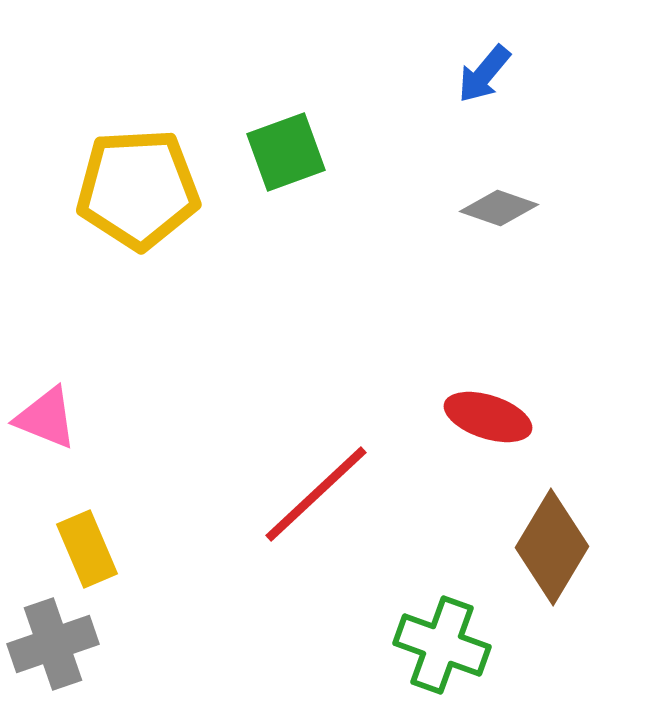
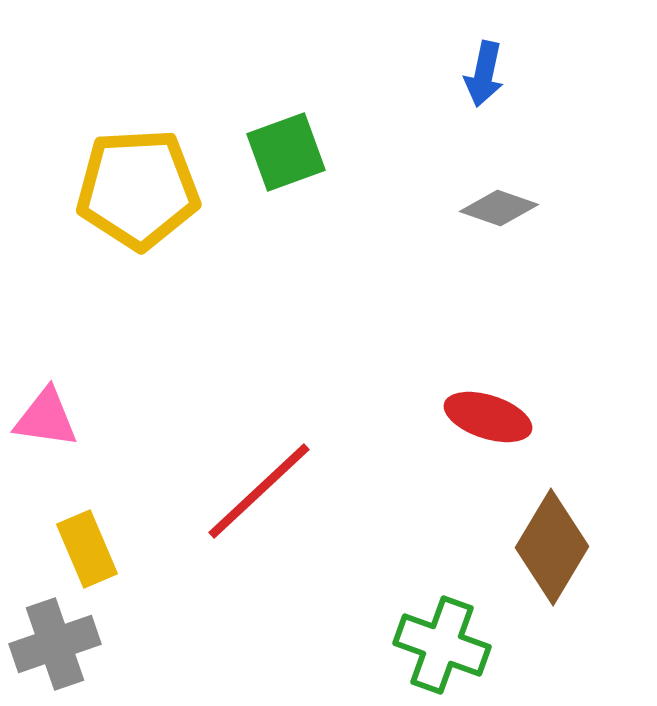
blue arrow: rotated 28 degrees counterclockwise
pink triangle: rotated 14 degrees counterclockwise
red line: moved 57 px left, 3 px up
gray cross: moved 2 px right
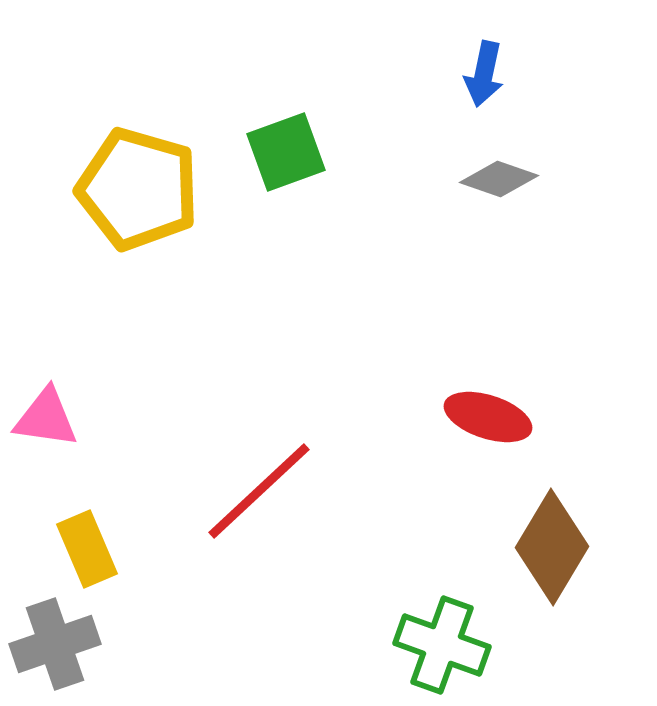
yellow pentagon: rotated 19 degrees clockwise
gray diamond: moved 29 px up
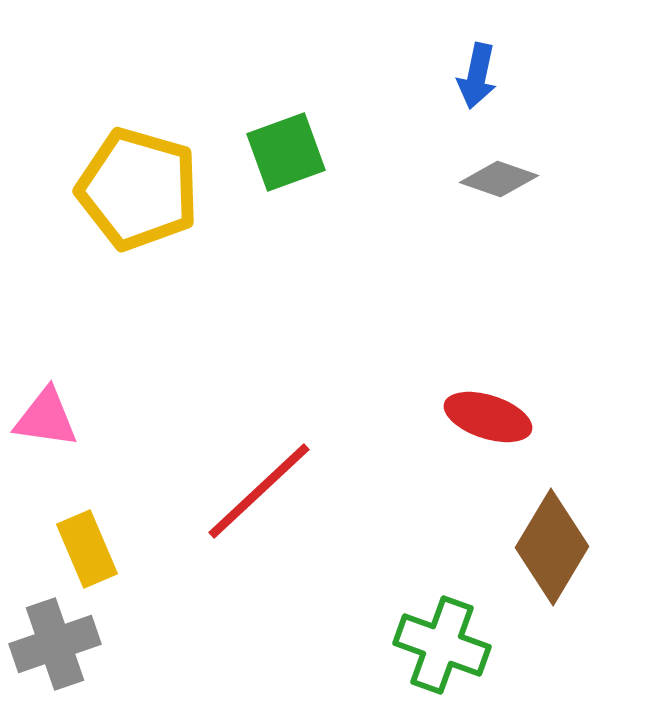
blue arrow: moved 7 px left, 2 px down
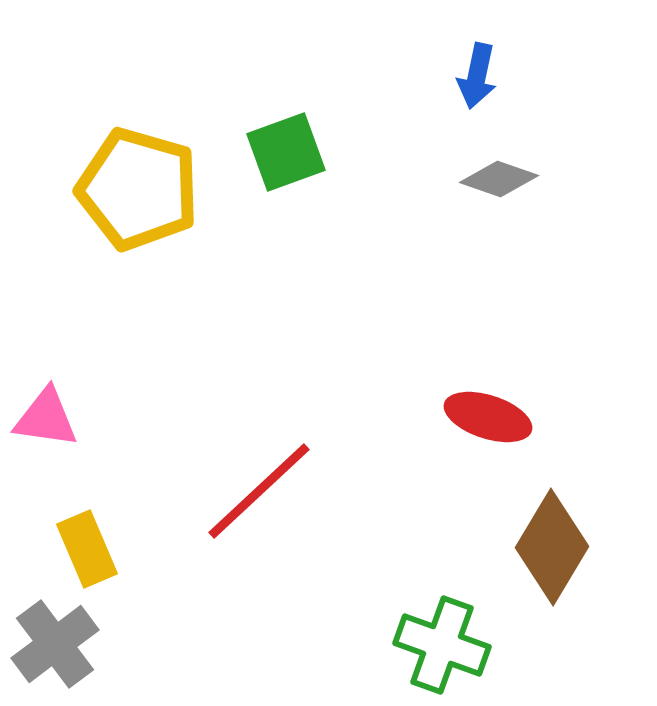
gray cross: rotated 18 degrees counterclockwise
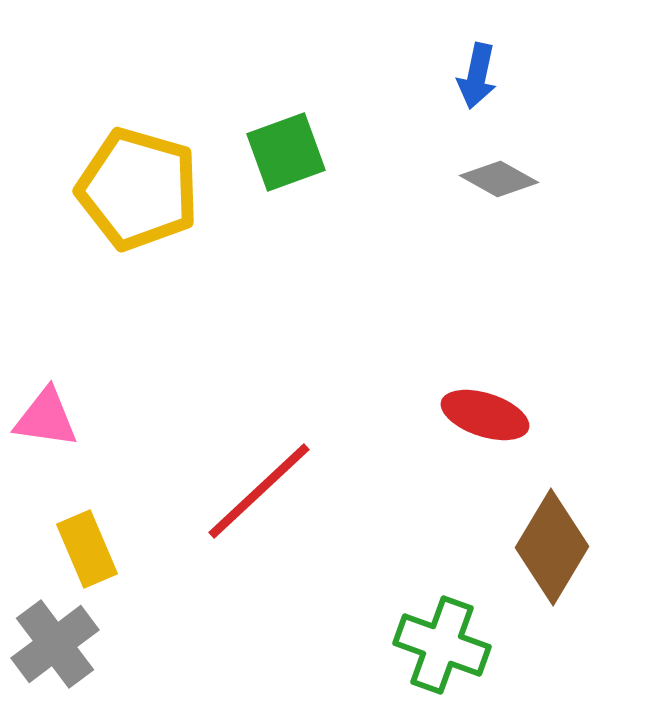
gray diamond: rotated 10 degrees clockwise
red ellipse: moved 3 px left, 2 px up
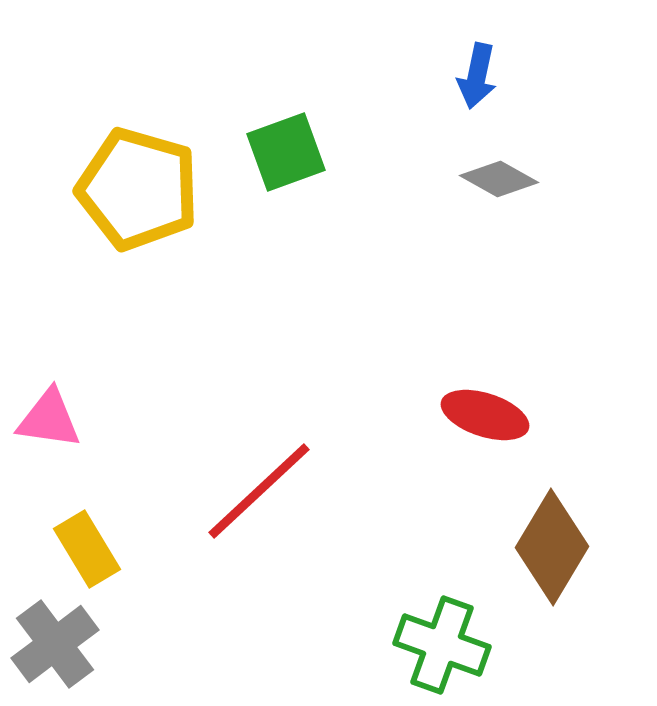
pink triangle: moved 3 px right, 1 px down
yellow rectangle: rotated 8 degrees counterclockwise
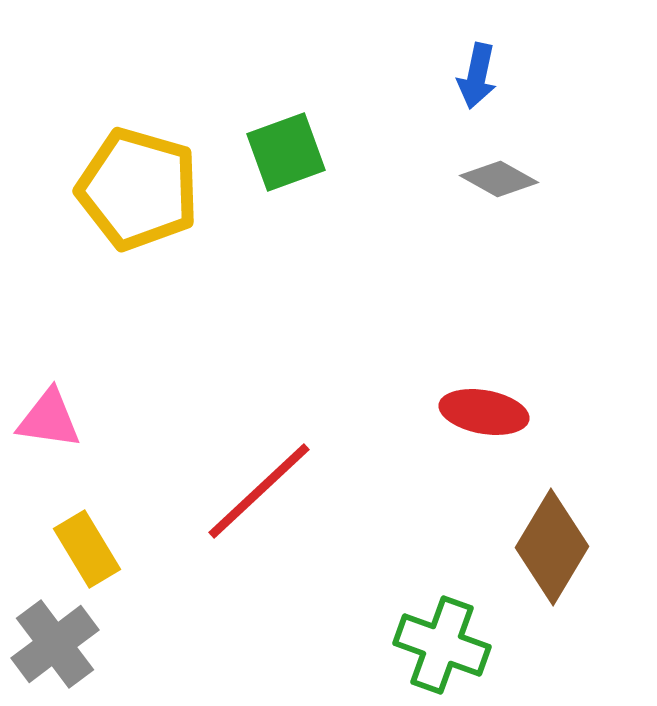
red ellipse: moved 1 px left, 3 px up; rotated 8 degrees counterclockwise
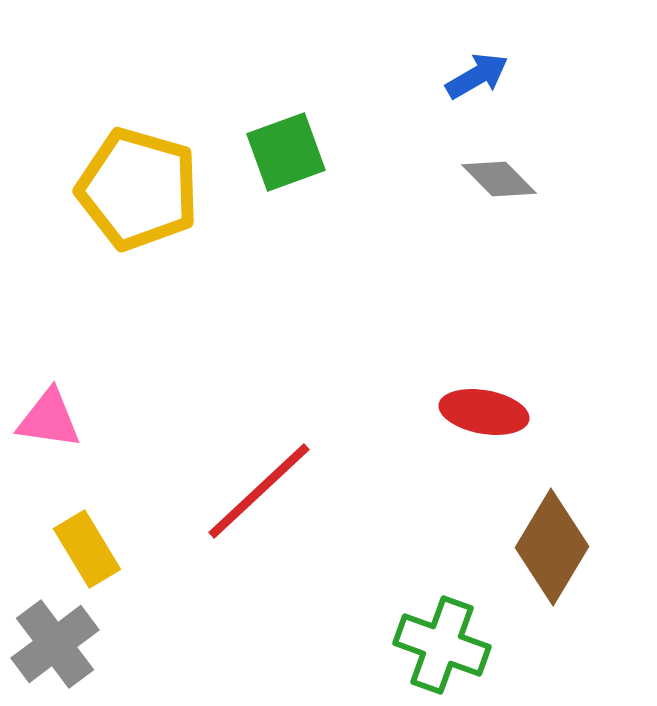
blue arrow: rotated 132 degrees counterclockwise
gray diamond: rotated 16 degrees clockwise
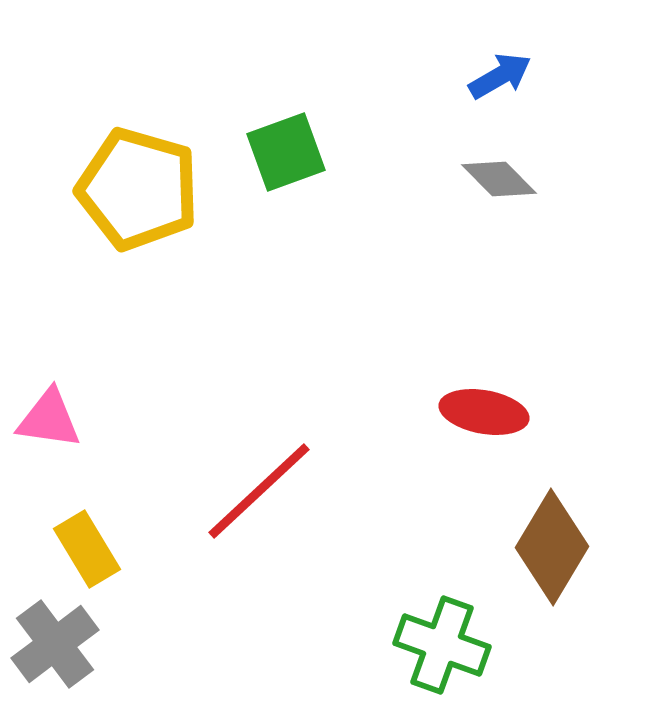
blue arrow: moved 23 px right
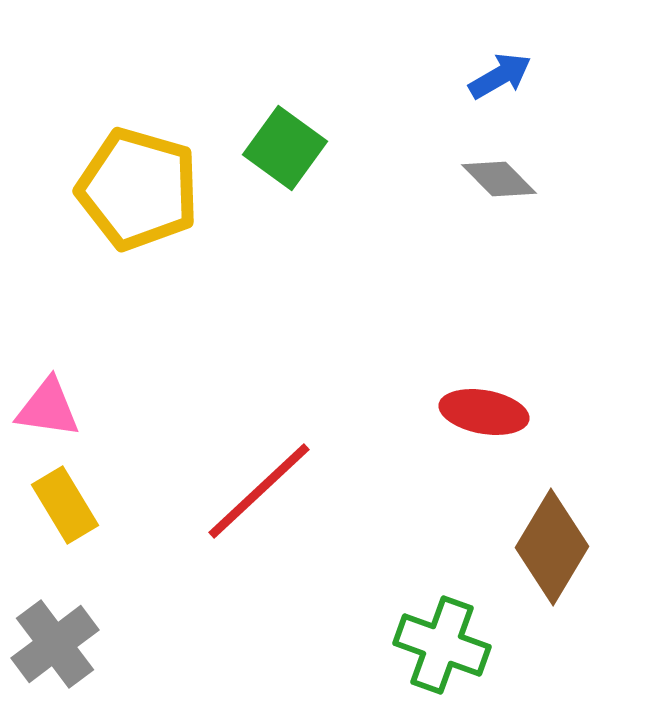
green square: moved 1 px left, 4 px up; rotated 34 degrees counterclockwise
pink triangle: moved 1 px left, 11 px up
yellow rectangle: moved 22 px left, 44 px up
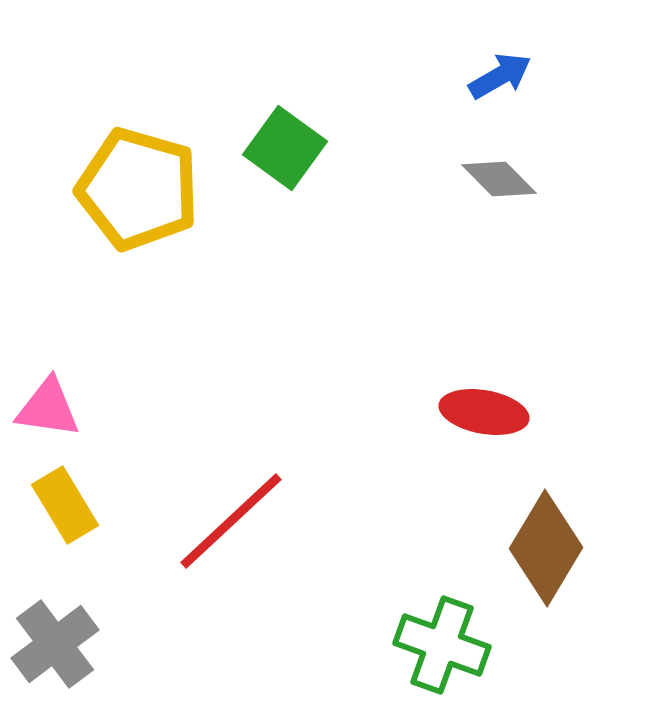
red line: moved 28 px left, 30 px down
brown diamond: moved 6 px left, 1 px down
